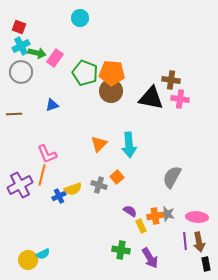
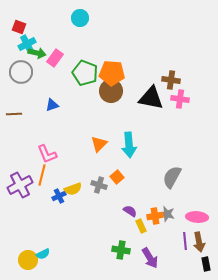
cyan cross: moved 6 px right, 2 px up
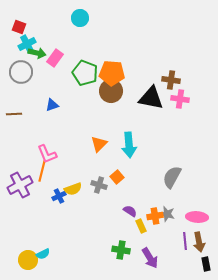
orange line: moved 4 px up
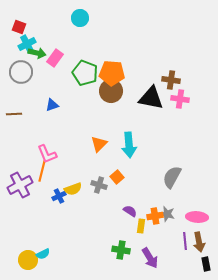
yellow rectangle: rotated 32 degrees clockwise
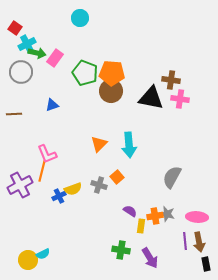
red square: moved 4 px left, 1 px down; rotated 16 degrees clockwise
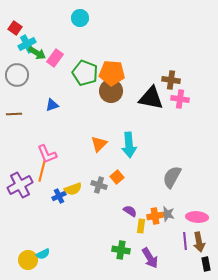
green arrow: rotated 18 degrees clockwise
gray circle: moved 4 px left, 3 px down
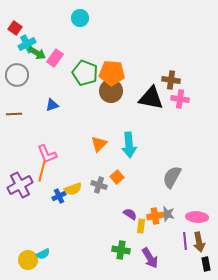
purple semicircle: moved 3 px down
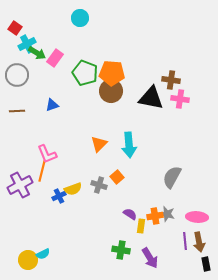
brown line: moved 3 px right, 3 px up
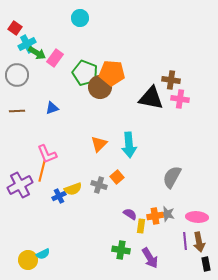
brown circle: moved 11 px left, 4 px up
blue triangle: moved 3 px down
